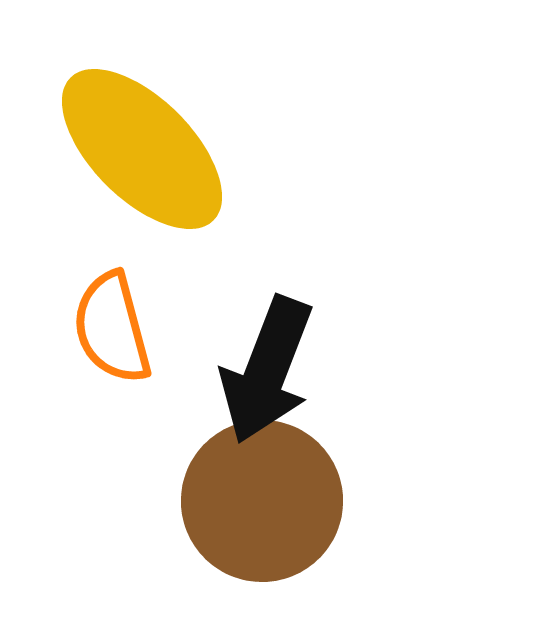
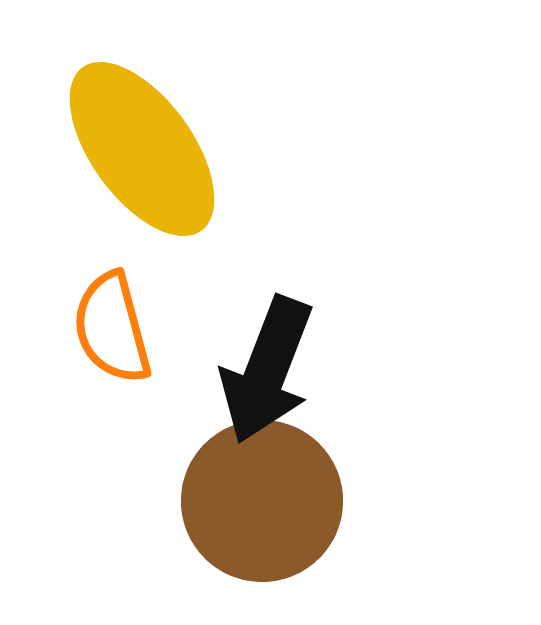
yellow ellipse: rotated 9 degrees clockwise
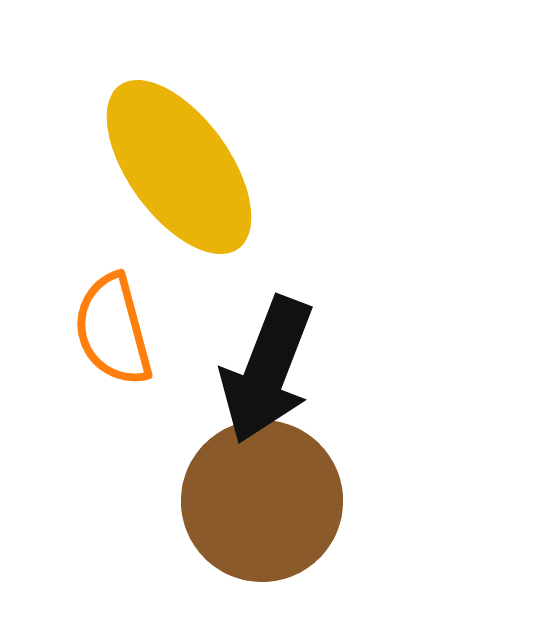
yellow ellipse: moved 37 px right, 18 px down
orange semicircle: moved 1 px right, 2 px down
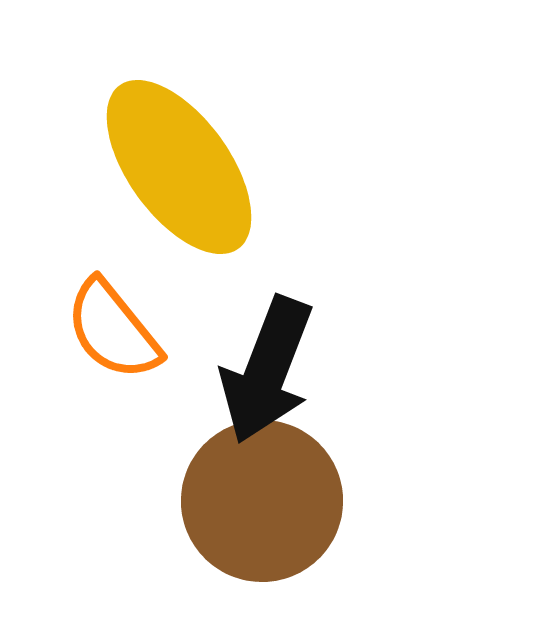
orange semicircle: rotated 24 degrees counterclockwise
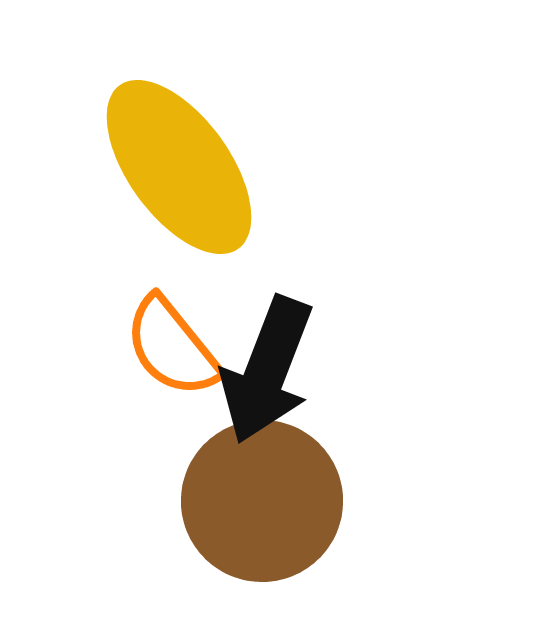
orange semicircle: moved 59 px right, 17 px down
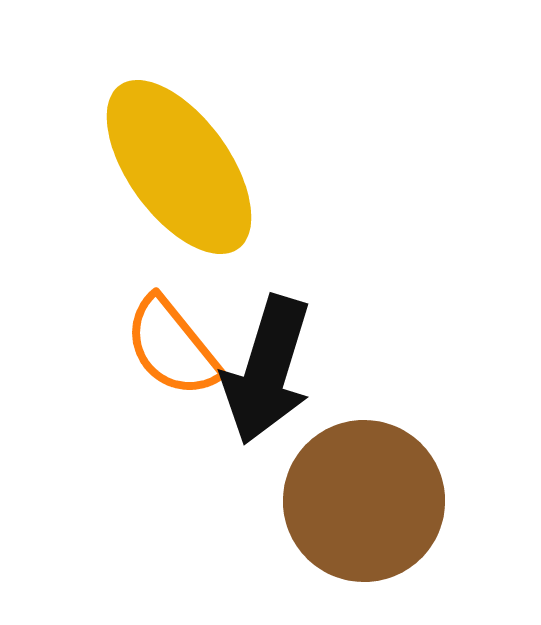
black arrow: rotated 4 degrees counterclockwise
brown circle: moved 102 px right
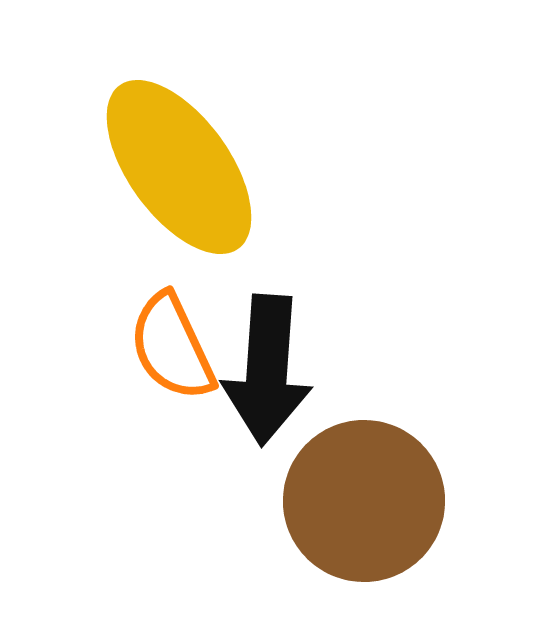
orange semicircle: rotated 14 degrees clockwise
black arrow: rotated 13 degrees counterclockwise
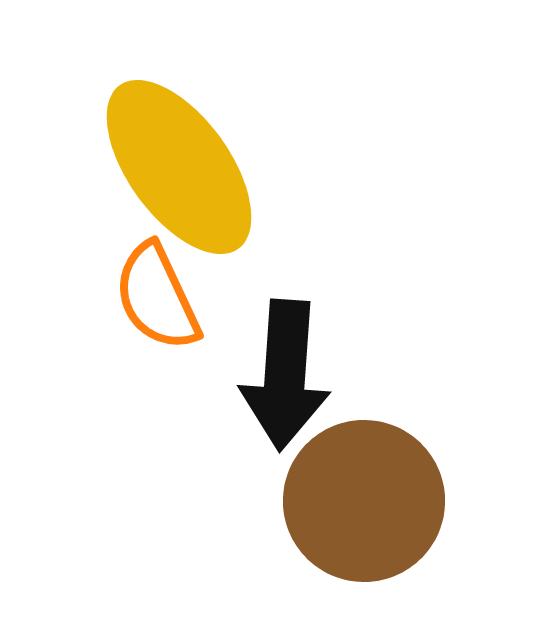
orange semicircle: moved 15 px left, 50 px up
black arrow: moved 18 px right, 5 px down
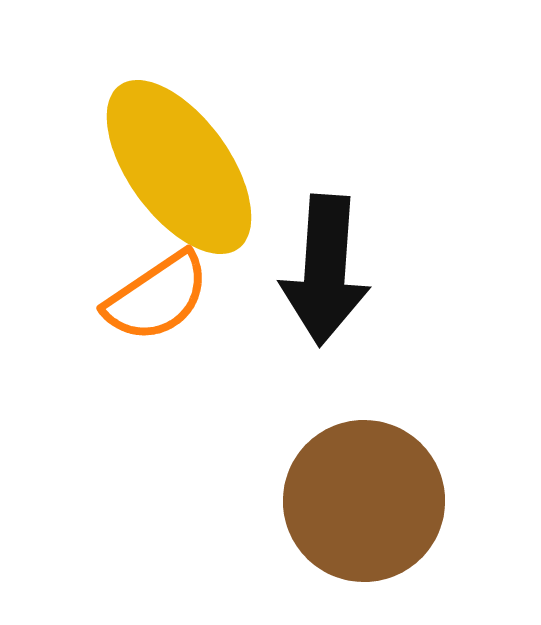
orange semicircle: rotated 99 degrees counterclockwise
black arrow: moved 40 px right, 105 px up
